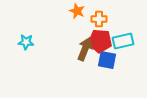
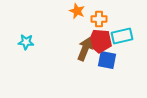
cyan rectangle: moved 1 px left, 5 px up
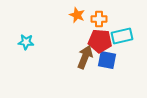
orange star: moved 4 px down
brown arrow: moved 8 px down
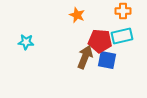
orange cross: moved 24 px right, 8 px up
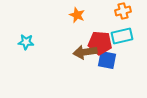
orange cross: rotated 14 degrees counterclockwise
red pentagon: moved 2 px down
brown arrow: moved 5 px up; rotated 120 degrees counterclockwise
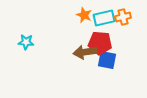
orange cross: moved 6 px down
orange star: moved 7 px right
cyan rectangle: moved 18 px left, 18 px up
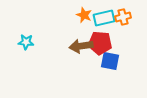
brown arrow: moved 4 px left, 6 px up
blue square: moved 3 px right, 1 px down
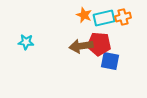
red pentagon: moved 1 px left, 1 px down
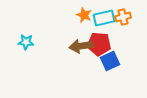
blue square: rotated 36 degrees counterclockwise
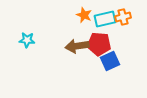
cyan rectangle: moved 1 px right, 1 px down
cyan star: moved 1 px right, 2 px up
brown arrow: moved 4 px left
